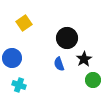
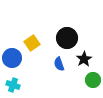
yellow square: moved 8 px right, 20 px down
cyan cross: moved 6 px left
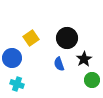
yellow square: moved 1 px left, 5 px up
green circle: moved 1 px left
cyan cross: moved 4 px right, 1 px up
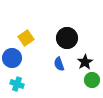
yellow square: moved 5 px left
black star: moved 1 px right, 3 px down
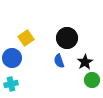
blue semicircle: moved 3 px up
cyan cross: moved 6 px left; rotated 32 degrees counterclockwise
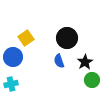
blue circle: moved 1 px right, 1 px up
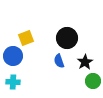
yellow square: rotated 14 degrees clockwise
blue circle: moved 1 px up
green circle: moved 1 px right, 1 px down
cyan cross: moved 2 px right, 2 px up; rotated 16 degrees clockwise
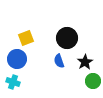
blue circle: moved 4 px right, 3 px down
cyan cross: rotated 16 degrees clockwise
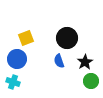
green circle: moved 2 px left
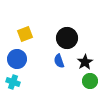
yellow square: moved 1 px left, 4 px up
green circle: moved 1 px left
